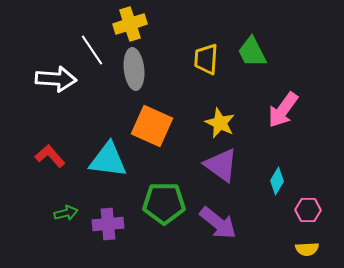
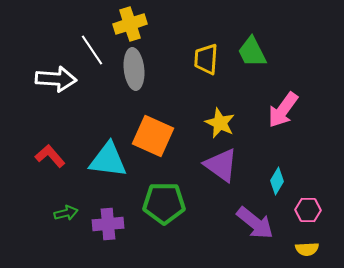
orange square: moved 1 px right, 10 px down
purple arrow: moved 37 px right
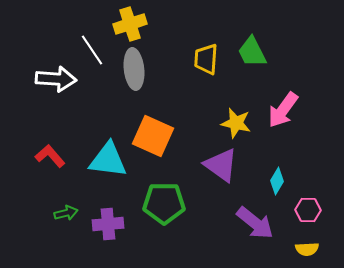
yellow star: moved 16 px right; rotated 12 degrees counterclockwise
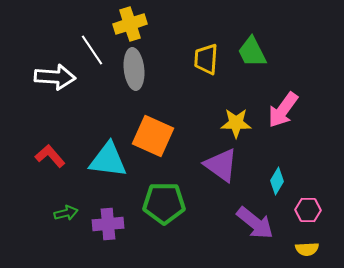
white arrow: moved 1 px left, 2 px up
yellow star: rotated 12 degrees counterclockwise
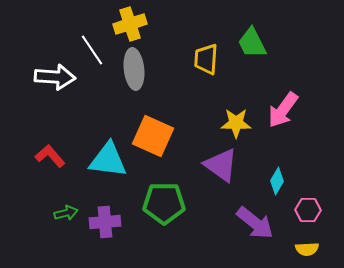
green trapezoid: moved 9 px up
purple cross: moved 3 px left, 2 px up
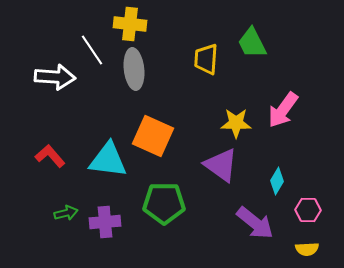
yellow cross: rotated 24 degrees clockwise
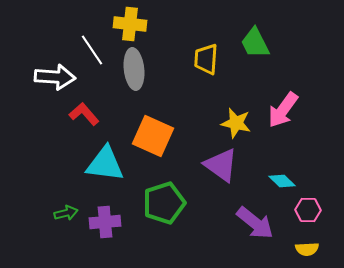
green trapezoid: moved 3 px right
yellow star: rotated 12 degrees clockwise
red L-shape: moved 34 px right, 42 px up
cyan triangle: moved 3 px left, 4 px down
cyan diamond: moved 5 px right; rotated 76 degrees counterclockwise
green pentagon: rotated 18 degrees counterclockwise
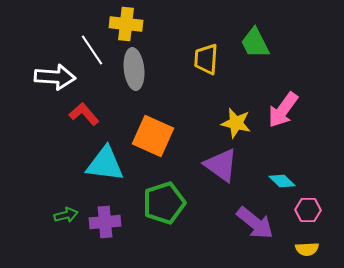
yellow cross: moved 4 px left
green arrow: moved 2 px down
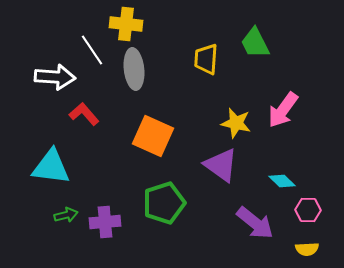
cyan triangle: moved 54 px left, 3 px down
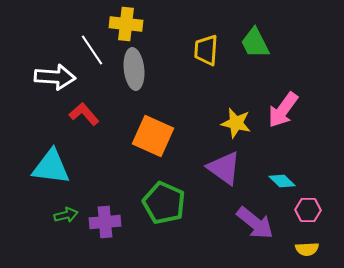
yellow trapezoid: moved 9 px up
purple triangle: moved 3 px right, 3 px down
green pentagon: rotated 30 degrees counterclockwise
